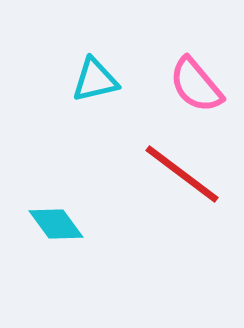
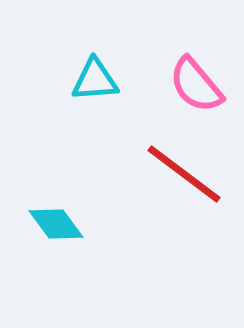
cyan triangle: rotated 9 degrees clockwise
red line: moved 2 px right
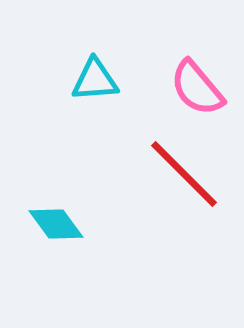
pink semicircle: moved 1 px right, 3 px down
red line: rotated 8 degrees clockwise
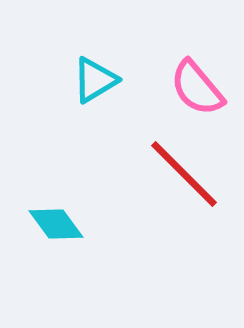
cyan triangle: rotated 27 degrees counterclockwise
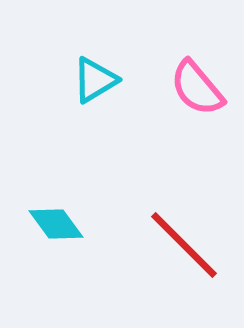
red line: moved 71 px down
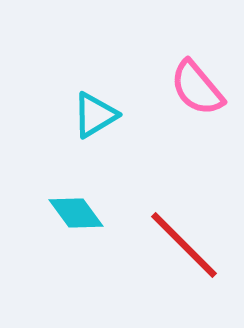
cyan triangle: moved 35 px down
cyan diamond: moved 20 px right, 11 px up
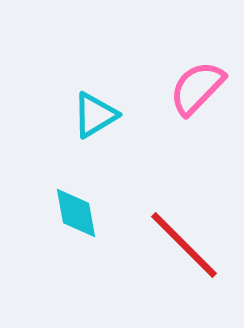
pink semicircle: rotated 84 degrees clockwise
cyan diamond: rotated 26 degrees clockwise
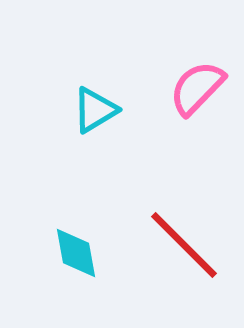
cyan triangle: moved 5 px up
cyan diamond: moved 40 px down
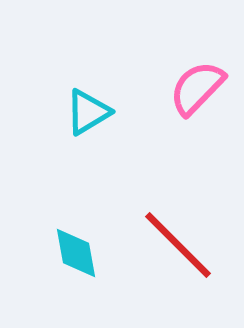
cyan triangle: moved 7 px left, 2 px down
red line: moved 6 px left
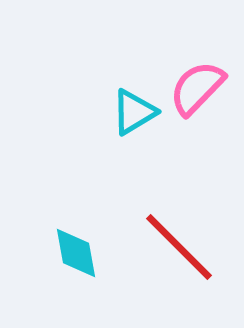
cyan triangle: moved 46 px right
red line: moved 1 px right, 2 px down
